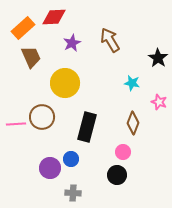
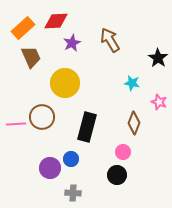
red diamond: moved 2 px right, 4 px down
brown diamond: moved 1 px right
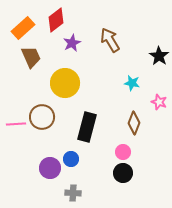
red diamond: moved 1 px up; rotated 35 degrees counterclockwise
black star: moved 1 px right, 2 px up
black circle: moved 6 px right, 2 px up
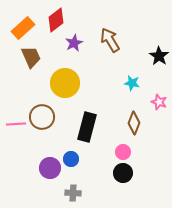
purple star: moved 2 px right
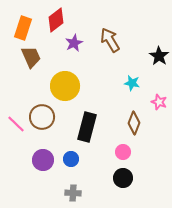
orange rectangle: rotated 30 degrees counterclockwise
yellow circle: moved 3 px down
pink line: rotated 48 degrees clockwise
purple circle: moved 7 px left, 8 px up
black circle: moved 5 px down
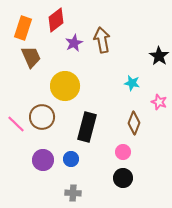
brown arrow: moved 8 px left; rotated 20 degrees clockwise
